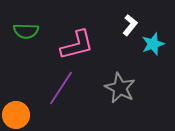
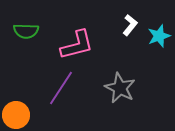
cyan star: moved 6 px right, 8 px up
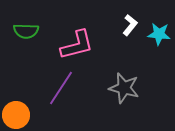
cyan star: moved 2 px up; rotated 25 degrees clockwise
gray star: moved 4 px right; rotated 12 degrees counterclockwise
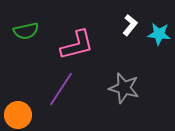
green semicircle: rotated 15 degrees counterclockwise
purple line: moved 1 px down
orange circle: moved 2 px right
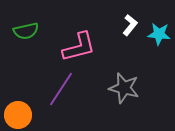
pink L-shape: moved 2 px right, 2 px down
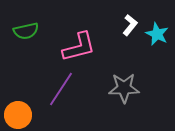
cyan star: moved 2 px left; rotated 20 degrees clockwise
gray star: rotated 16 degrees counterclockwise
